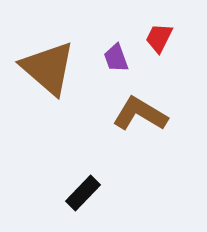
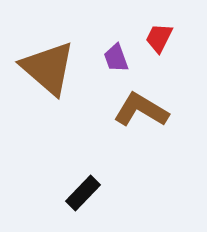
brown L-shape: moved 1 px right, 4 px up
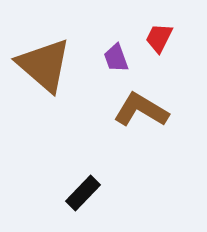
brown triangle: moved 4 px left, 3 px up
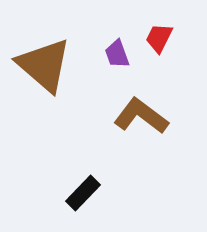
purple trapezoid: moved 1 px right, 4 px up
brown L-shape: moved 6 px down; rotated 6 degrees clockwise
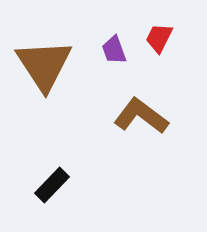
purple trapezoid: moved 3 px left, 4 px up
brown triangle: rotated 16 degrees clockwise
black rectangle: moved 31 px left, 8 px up
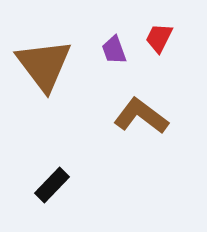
brown triangle: rotated 4 degrees counterclockwise
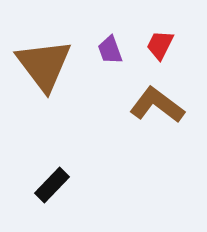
red trapezoid: moved 1 px right, 7 px down
purple trapezoid: moved 4 px left
brown L-shape: moved 16 px right, 11 px up
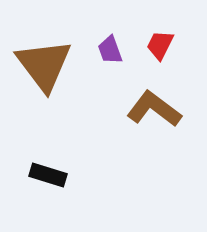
brown L-shape: moved 3 px left, 4 px down
black rectangle: moved 4 px left, 10 px up; rotated 63 degrees clockwise
